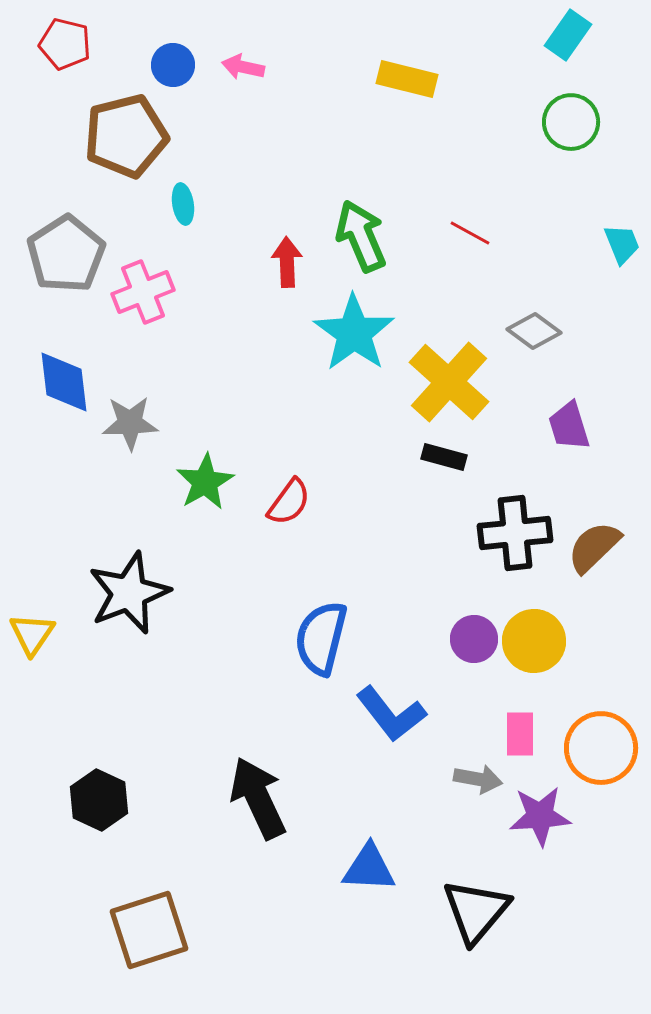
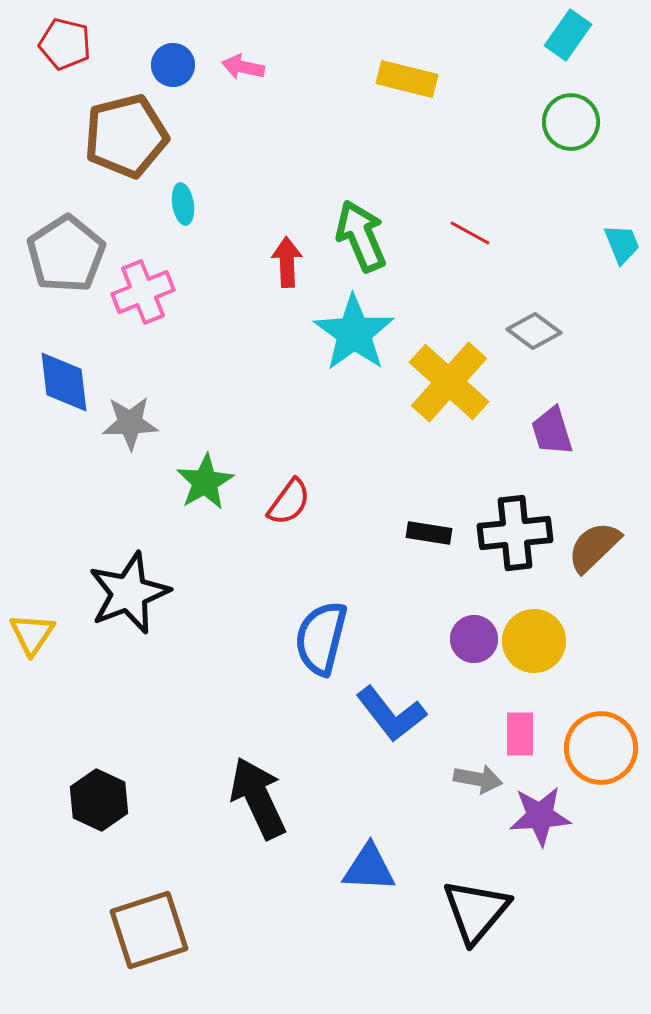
purple trapezoid: moved 17 px left, 5 px down
black rectangle: moved 15 px left, 76 px down; rotated 6 degrees counterclockwise
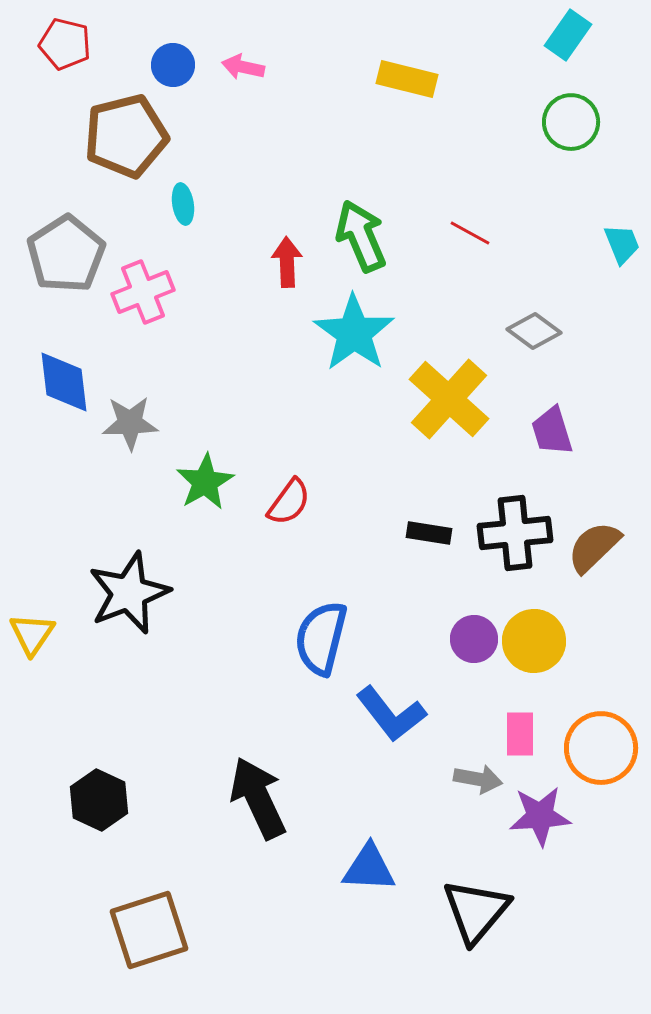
yellow cross: moved 17 px down
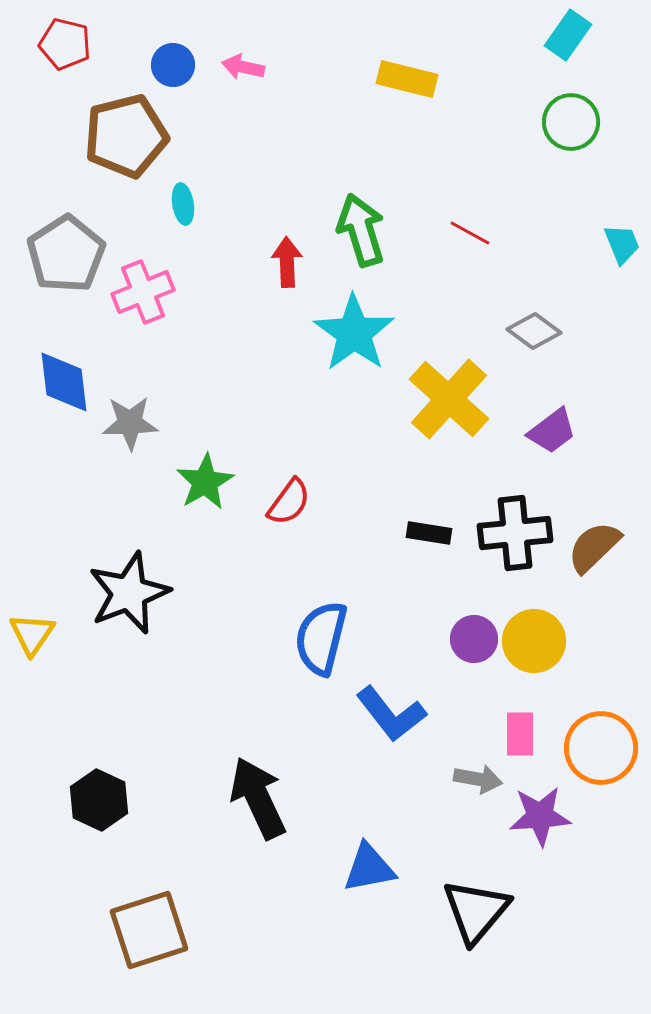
green arrow: moved 6 px up; rotated 6 degrees clockwise
purple trapezoid: rotated 110 degrees counterclockwise
blue triangle: rotated 14 degrees counterclockwise
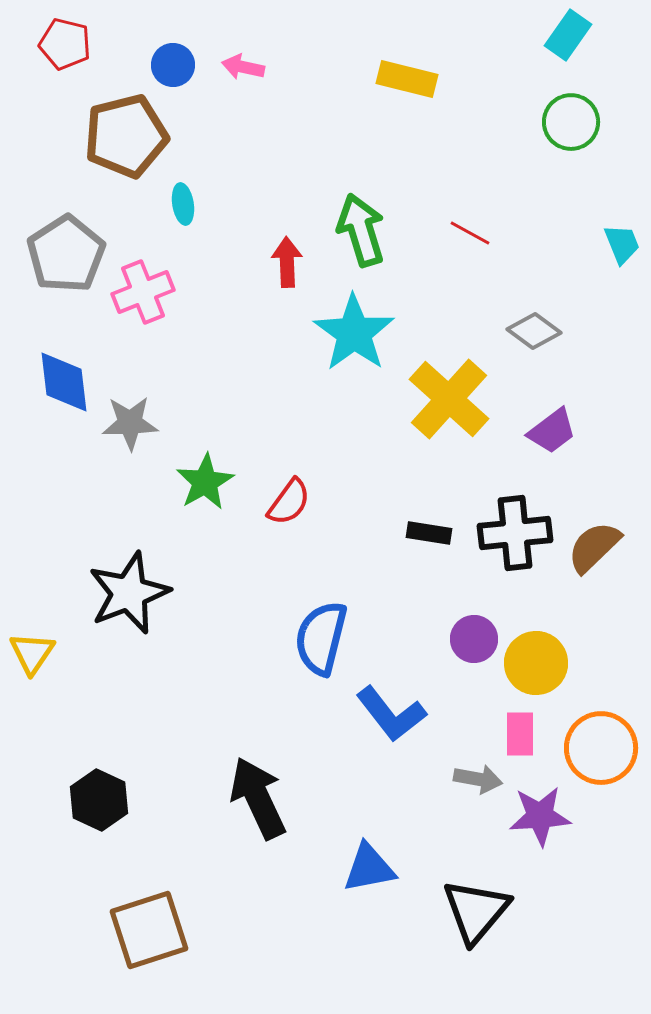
yellow triangle: moved 19 px down
yellow circle: moved 2 px right, 22 px down
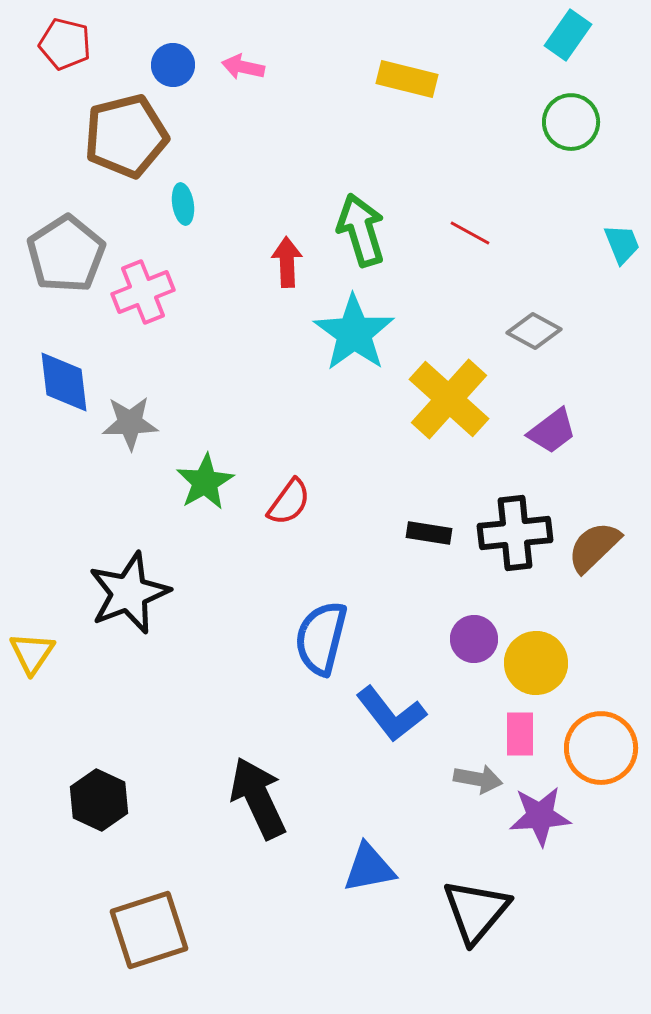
gray diamond: rotated 8 degrees counterclockwise
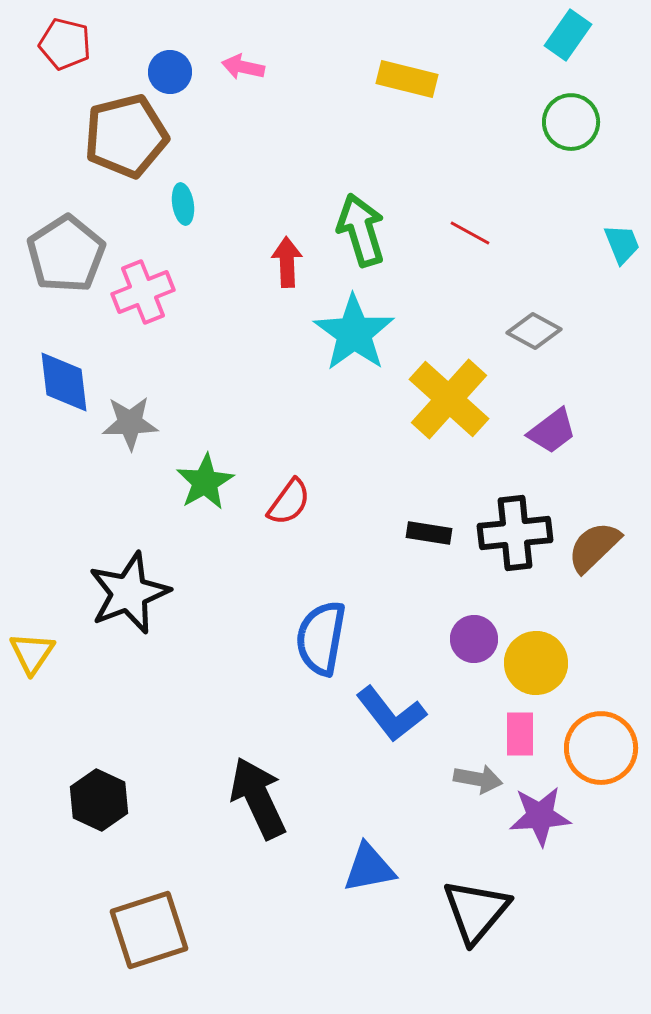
blue circle: moved 3 px left, 7 px down
blue semicircle: rotated 4 degrees counterclockwise
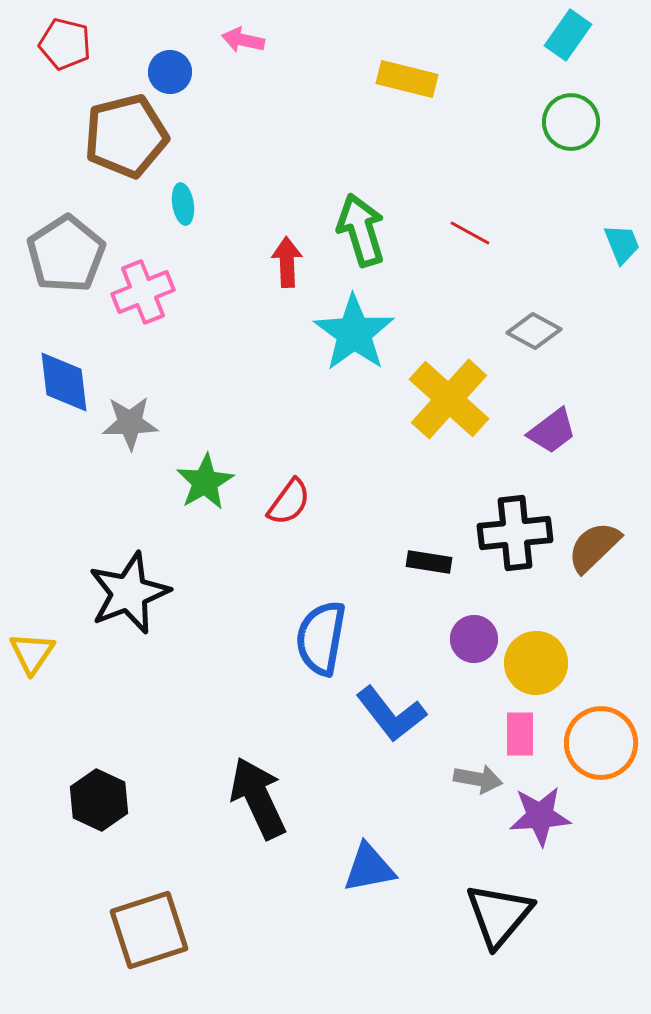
pink arrow: moved 27 px up
black rectangle: moved 29 px down
orange circle: moved 5 px up
black triangle: moved 23 px right, 4 px down
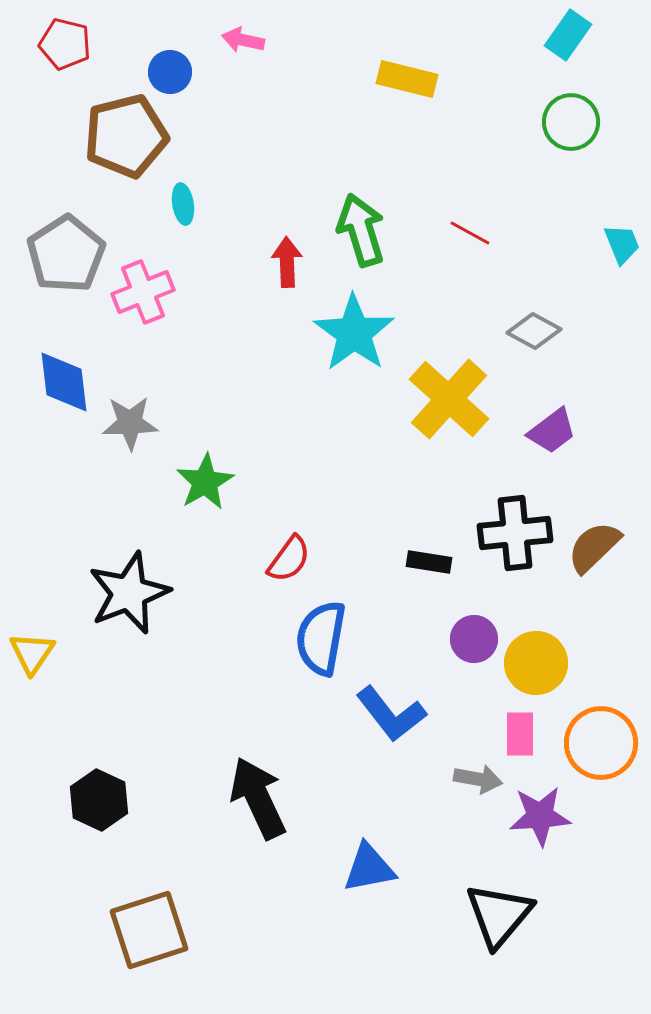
red semicircle: moved 57 px down
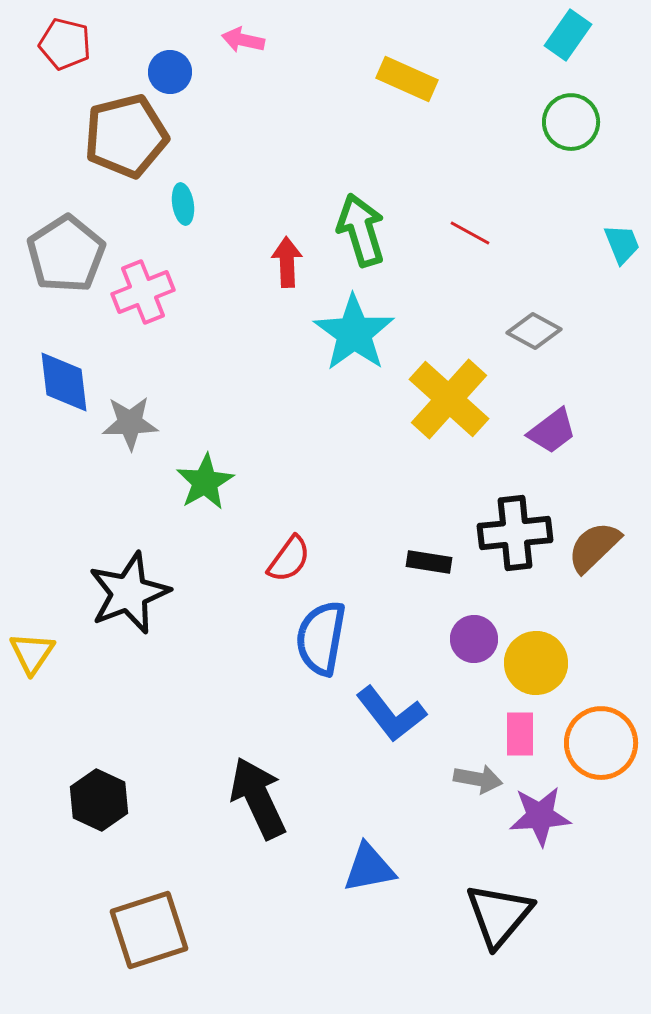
yellow rectangle: rotated 10 degrees clockwise
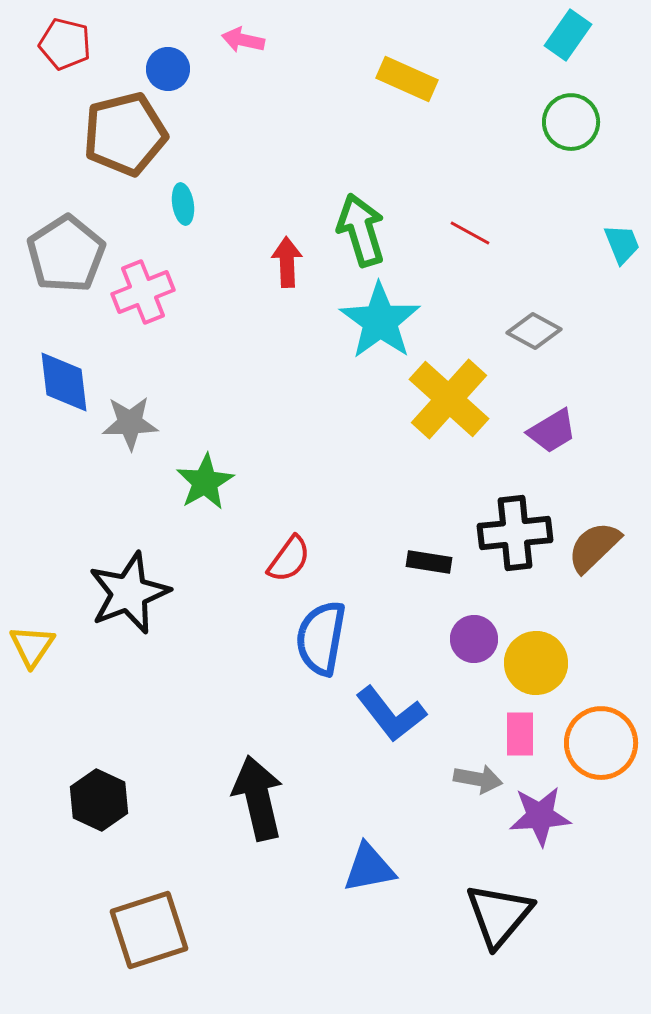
blue circle: moved 2 px left, 3 px up
brown pentagon: moved 1 px left, 2 px up
cyan star: moved 26 px right, 12 px up
purple trapezoid: rotated 6 degrees clockwise
yellow triangle: moved 7 px up
black arrow: rotated 12 degrees clockwise
